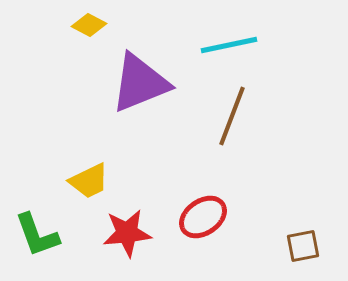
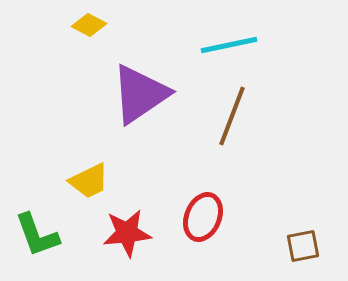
purple triangle: moved 11 px down; rotated 12 degrees counterclockwise
red ellipse: rotated 33 degrees counterclockwise
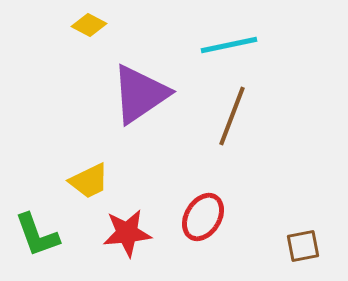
red ellipse: rotated 9 degrees clockwise
